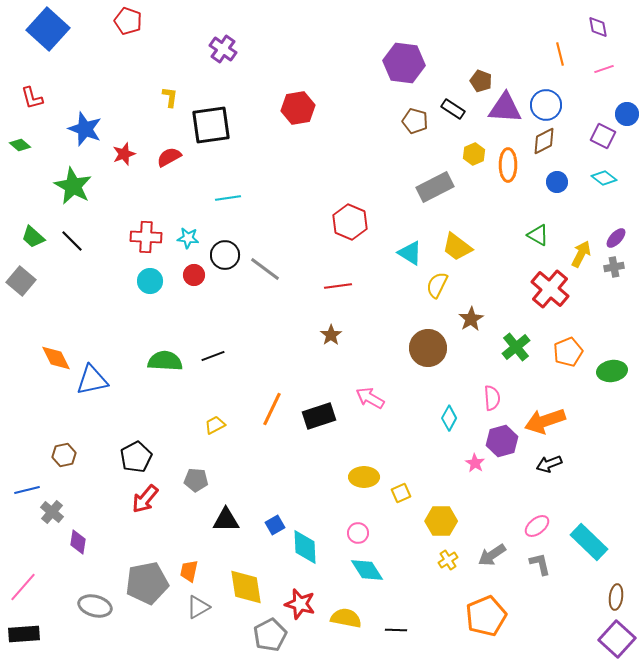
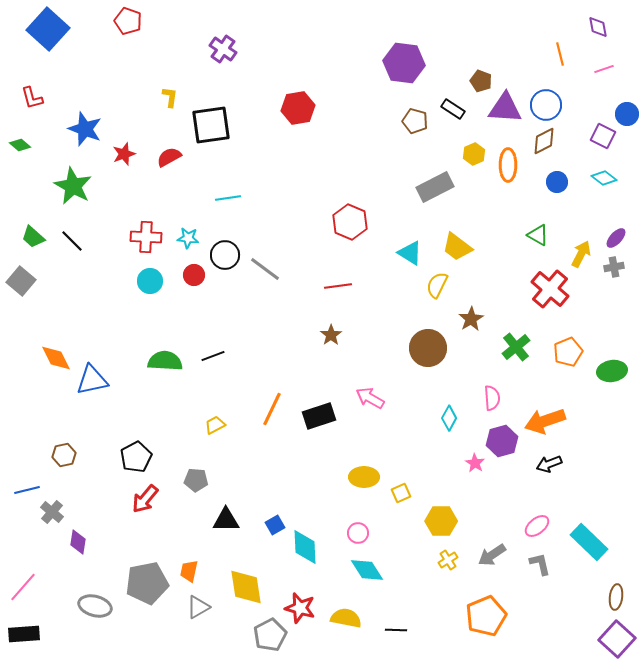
red star at (300, 604): moved 4 px down
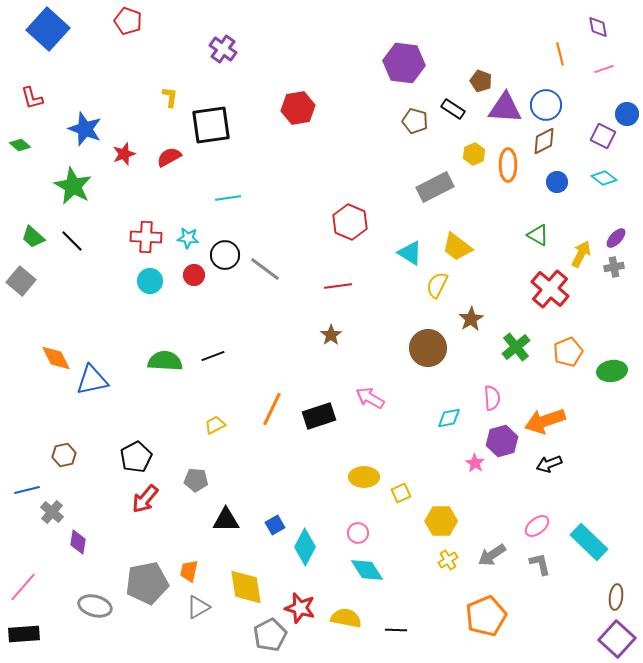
cyan diamond at (449, 418): rotated 50 degrees clockwise
cyan diamond at (305, 547): rotated 30 degrees clockwise
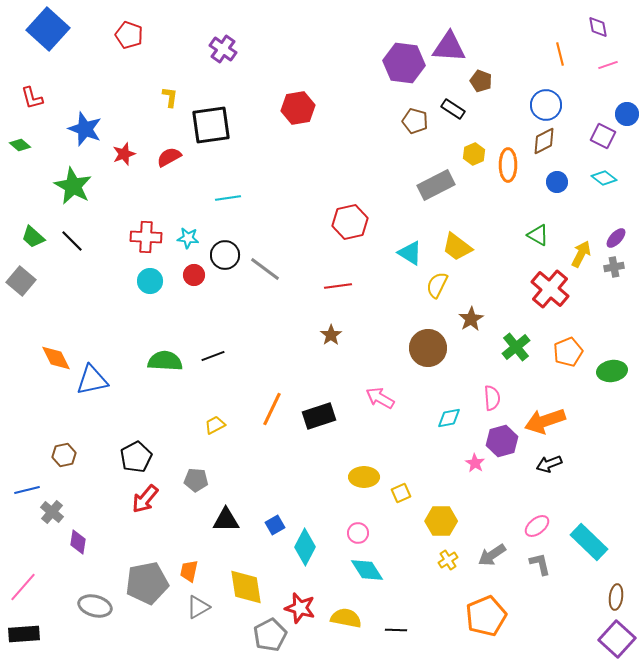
red pentagon at (128, 21): moved 1 px right, 14 px down
pink line at (604, 69): moved 4 px right, 4 px up
purple triangle at (505, 108): moved 56 px left, 61 px up
gray rectangle at (435, 187): moved 1 px right, 2 px up
red hexagon at (350, 222): rotated 24 degrees clockwise
pink arrow at (370, 398): moved 10 px right
